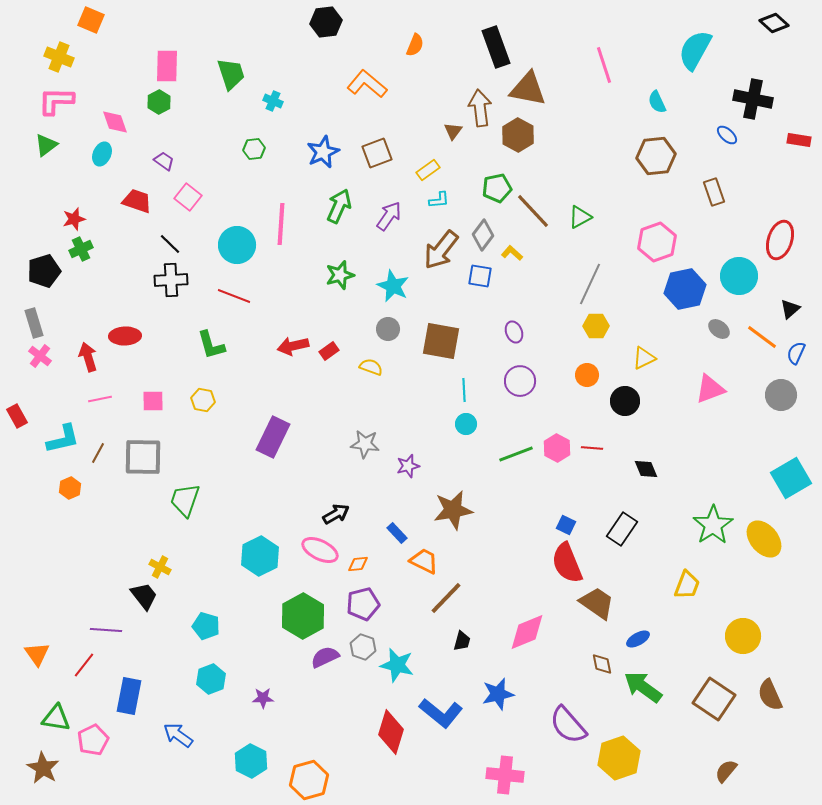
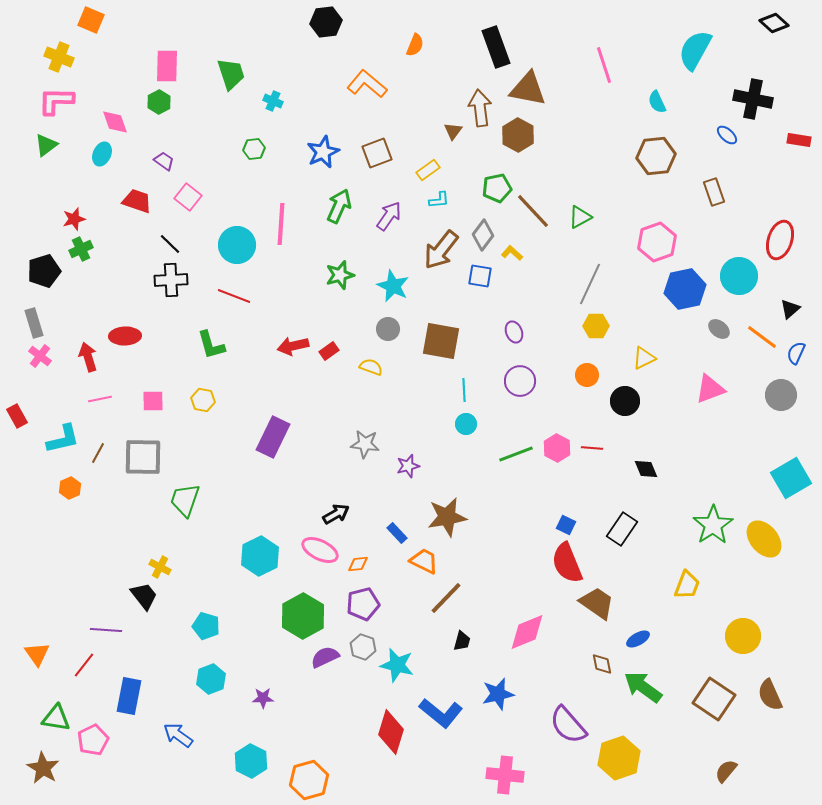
brown star at (453, 510): moved 6 px left, 7 px down
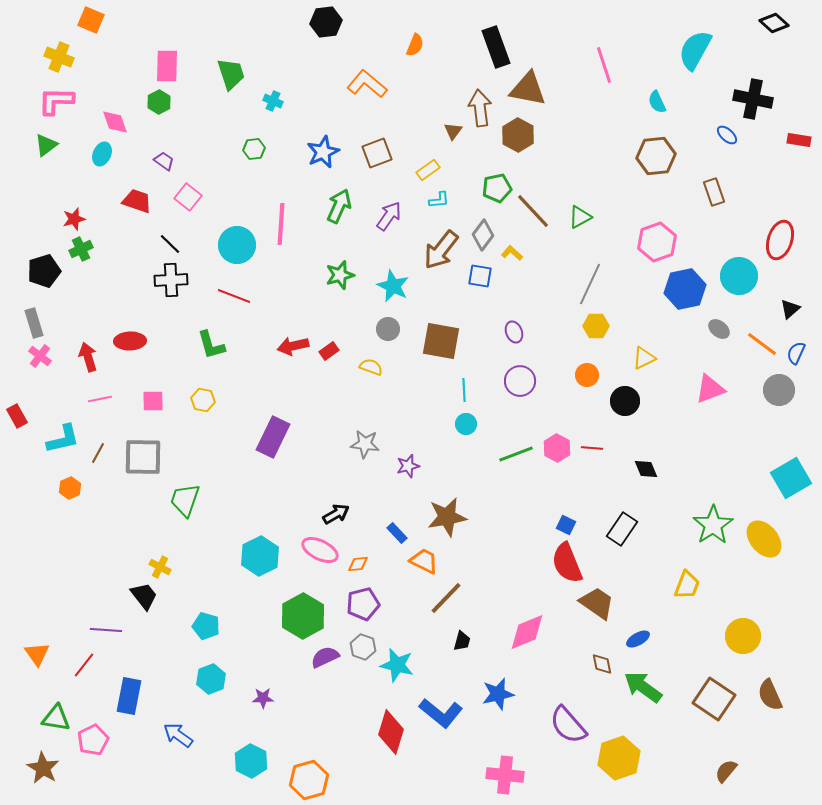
red ellipse at (125, 336): moved 5 px right, 5 px down
orange line at (762, 337): moved 7 px down
gray circle at (781, 395): moved 2 px left, 5 px up
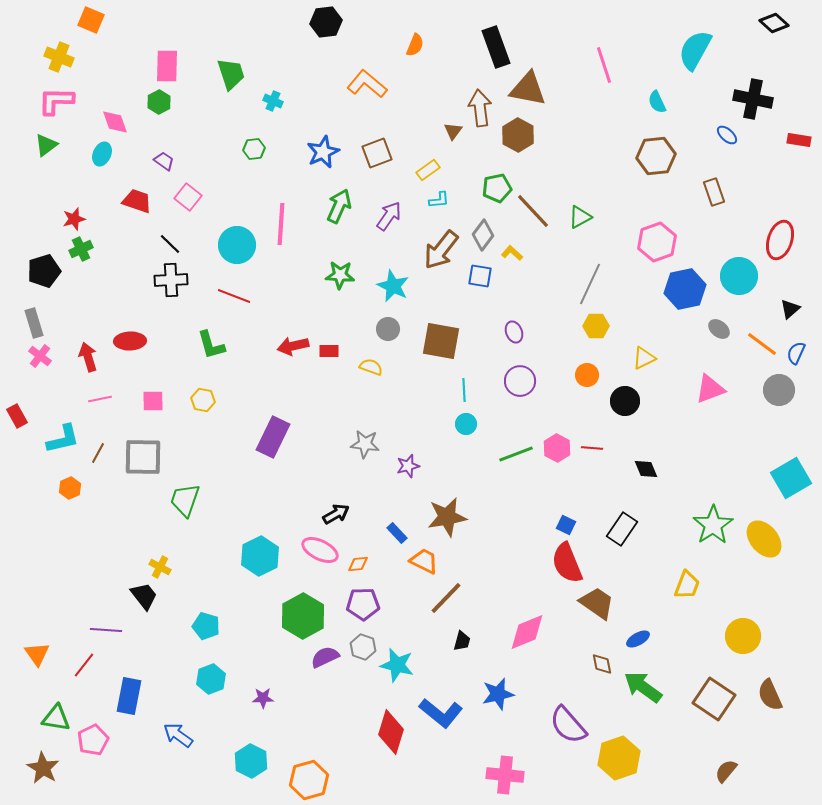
green star at (340, 275): rotated 20 degrees clockwise
red rectangle at (329, 351): rotated 36 degrees clockwise
purple pentagon at (363, 604): rotated 12 degrees clockwise
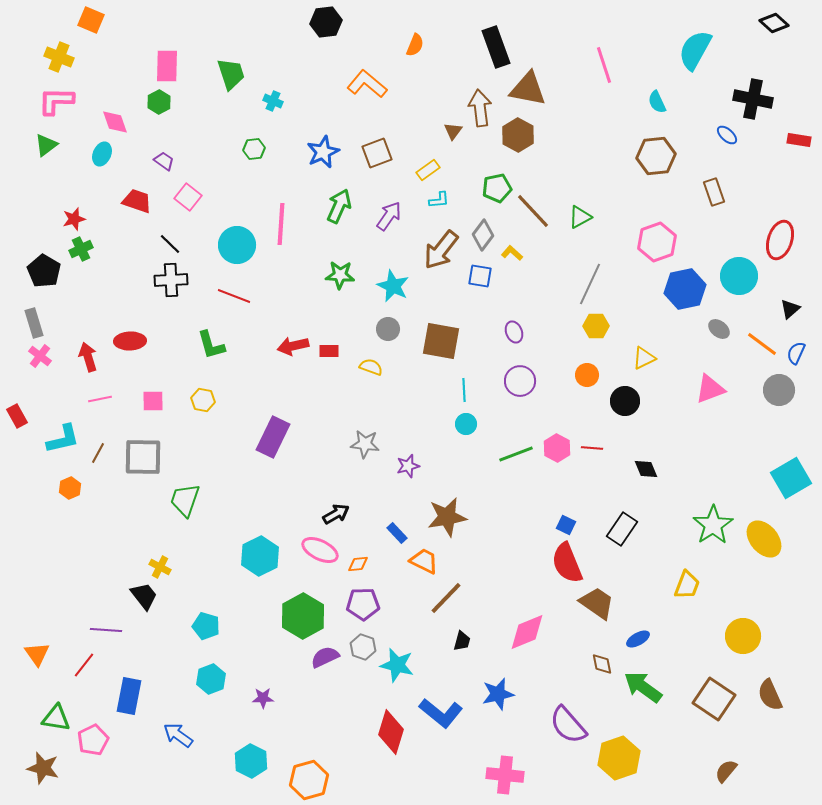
black pentagon at (44, 271): rotated 24 degrees counterclockwise
brown star at (43, 768): rotated 16 degrees counterclockwise
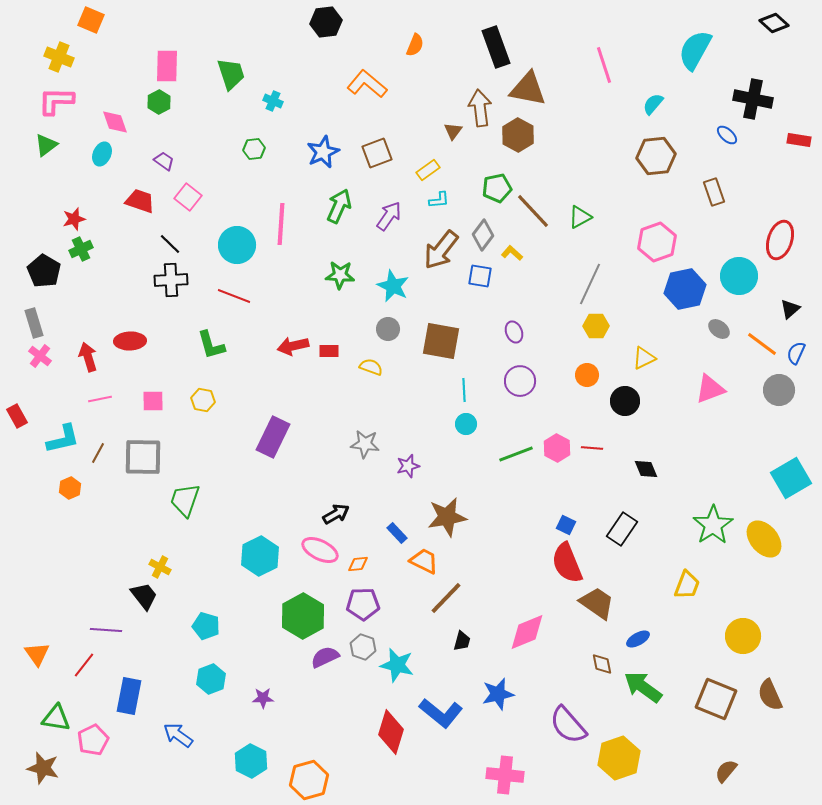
cyan semicircle at (657, 102): moved 4 px left, 2 px down; rotated 65 degrees clockwise
red trapezoid at (137, 201): moved 3 px right
brown square at (714, 699): moved 2 px right; rotated 12 degrees counterclockwise
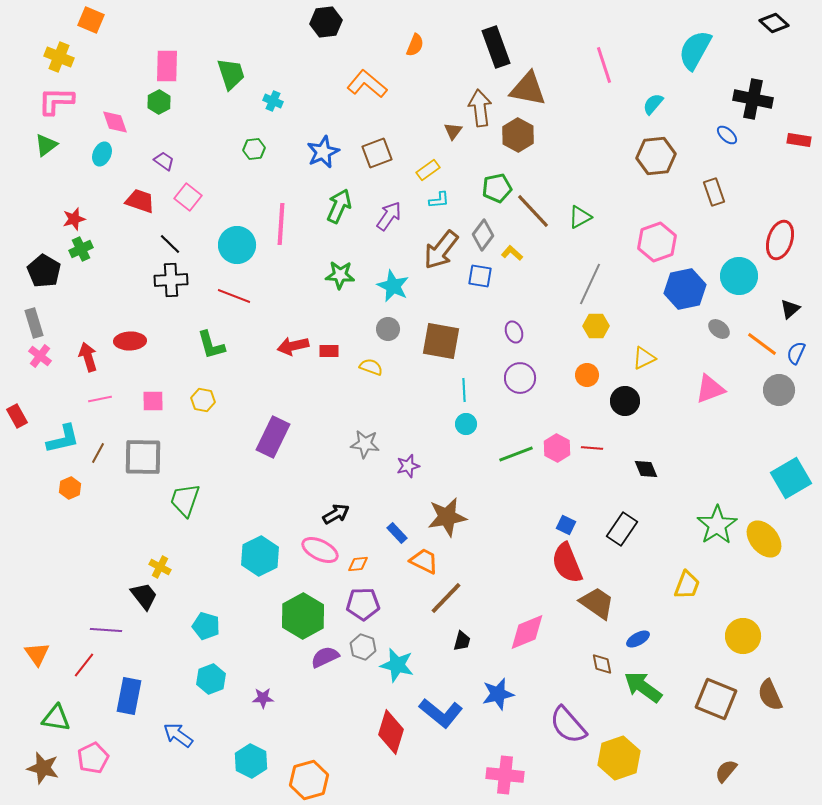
purple circle at (520, 381): moved 3 px up
green star at (713, 525): moved 4 px right
pink pentagon at (93, 740): moved 18 px down
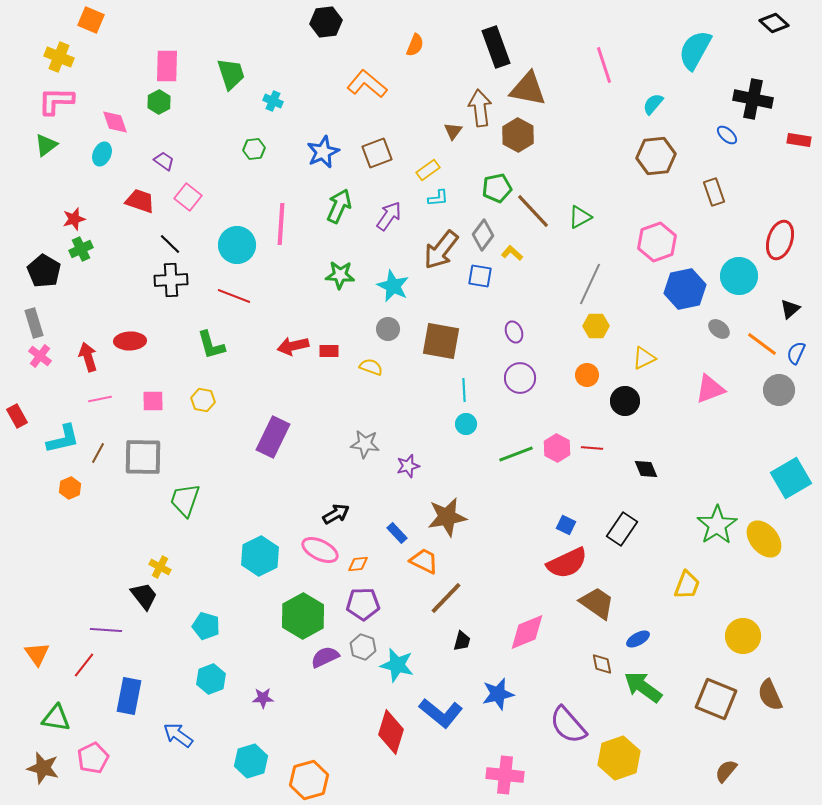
cyan L-shape at (439, 200): moved 1 px left, 2 px up
red semicircle at (567, 563): rotated 93 degrees counterclockwise
cyan hexagon at (251, 761): rotated 16 degrees clockwise
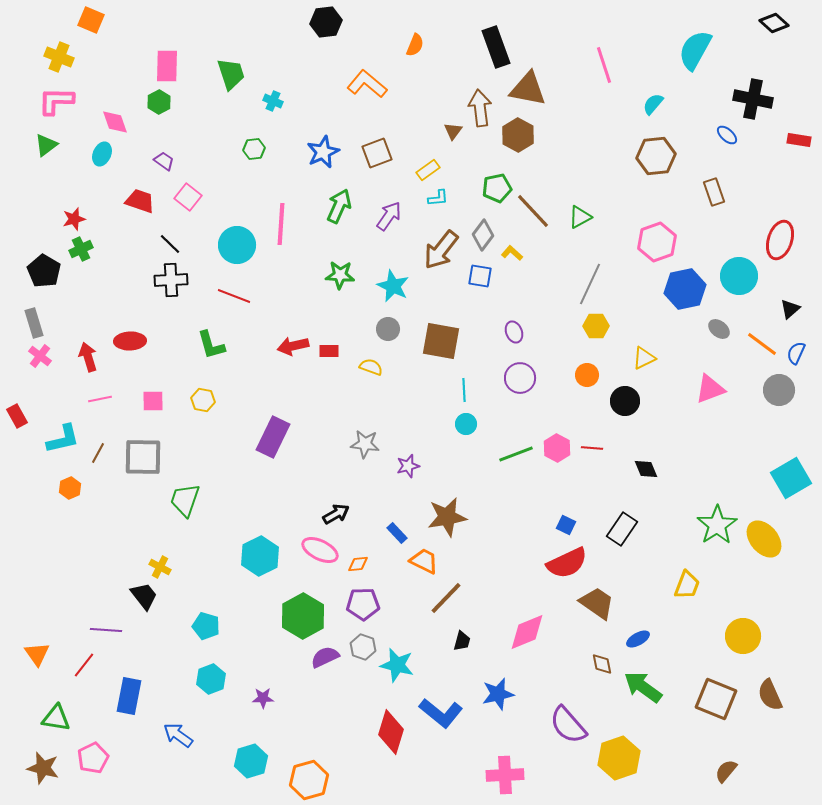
pink cross at (505, 775): rotated 9 degrees counterclockwise
